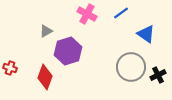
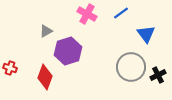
blue triangle: rotated 18 degrees clockwise
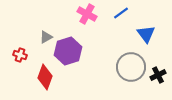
gray triangle: moved 6 px down
red cross: moved 10 px right, 13 px up
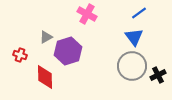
blue line: moved 18 px right
blue triangle: moved 12 px left, 3 px down
gray circle: moved 1 px right, 1 px up
red diamond: rotated 20 degrees counterclockwise
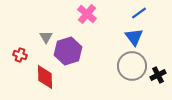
pink cross: rotated 12 degrees clockwise
gray triangle: rotated 32 degrees counterclockwise
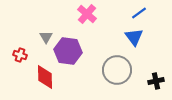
purple hexagon: rotated 24 degrees clockwise
gray circle: moved 15 px left, 4 px down
black cross: moved 2 px left, 6 px down; rotated 14 degrees clockwise
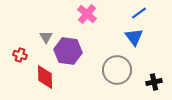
black cross: moved 2 px left, 1 px down
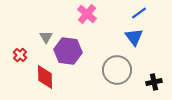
red cross: rotated 24 degrees clockwise
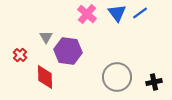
blue line: moved 1 px right
blue triangle: moved 17 px left, 24 px up
gray circle: moved 7 px down
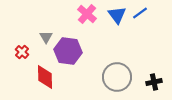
blue triangle: moved 2 px down
red cross: moved 2 px right, 3 px up
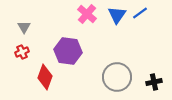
blue triangle: rotated 12 degrees clockwise
gray triangle: moved 22 px left, 10 px up
red cross: rotated 24 degrees clockwise
red diamond: rotated 20 degrees clockwise
